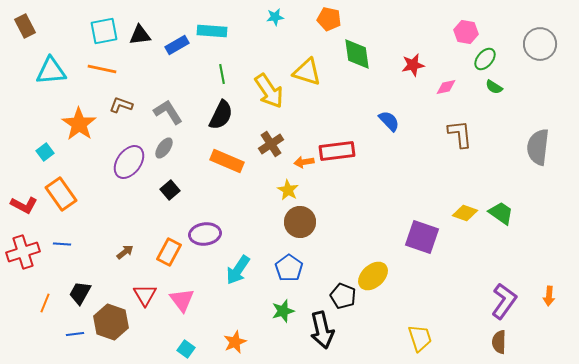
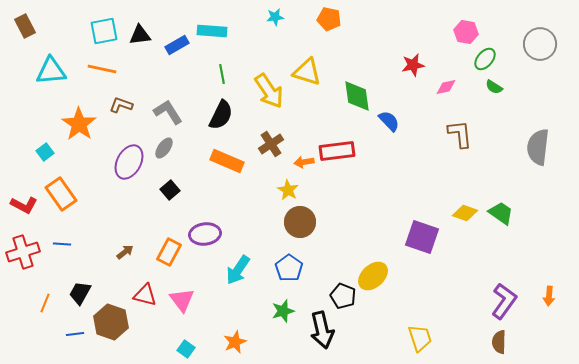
green diamond at (357, 54): moved 42 px down
purple ellipse at (129, 162): rotated 8 degrees counterclockwise
red triangle at (145, 295): rotated 45 degrees counterclockwise
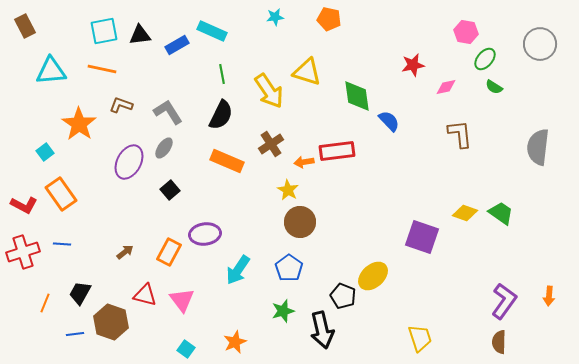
cyan rectangle at (212, 31): rotated 20 degrees clockwise
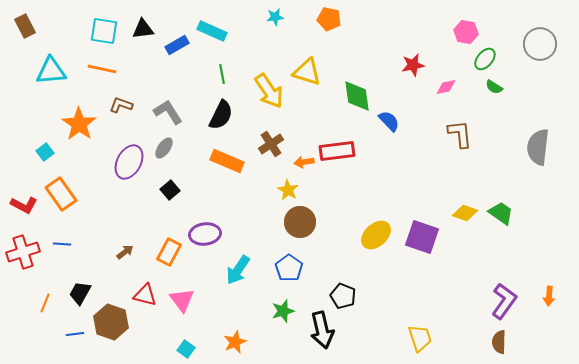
cyan square at (104, 31): rotated 20 degrees clockwise
black triangle at (140, 35): moved 3 px right, 6 px up
yellow ellipse at (373, 276): moved 3 px right, 41 px up
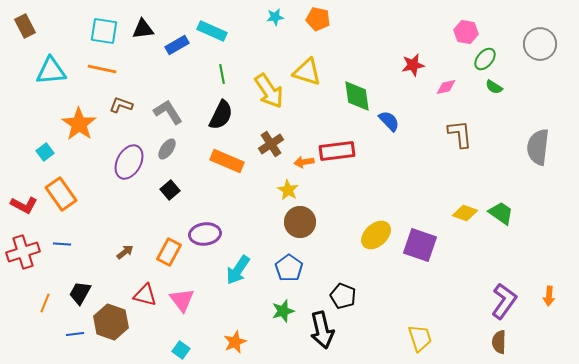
orange pentagon at (329, 19): moved 11 px left
gray ellipse at (164, 148): moved 3 px right, 1 px down
purple square at (422, 237): moved 2 px left, 8 px down
cyan square at (186, 349): moved 5 px left, 1 px down
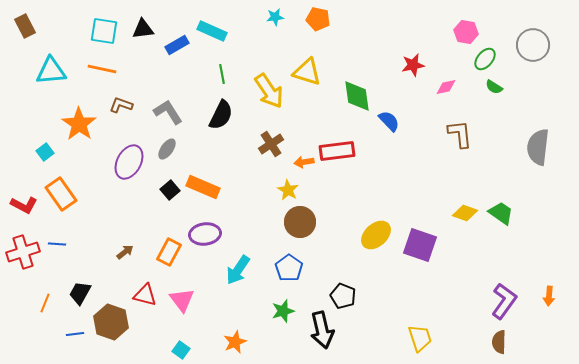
gray circle at (540, 44): moved 7 px left, 1 px down
orange rectangle at (227, 161): moved 24 px left, 26 px down
blue line at (62, 244): moved 5 px left
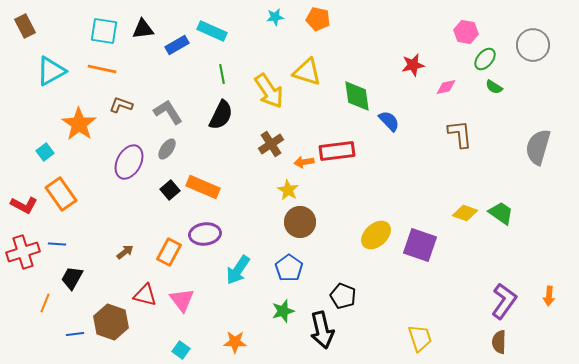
cyan triangle at (51, 71): rotated 24 degrees counterclockwise
gray semicircle at (538, 147): rotated 9 degrees clockwise
black trapezoid at (80, 293): moved 8 px left, 15 px up
orange star at (235, 342): rotated 25 degrees clockwise
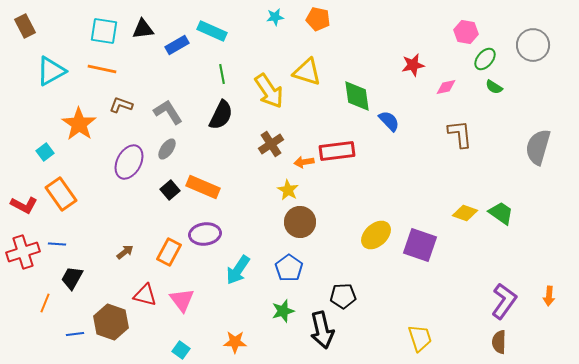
black pentagon at (343, 296): rotated 25 degrees counterclockwise
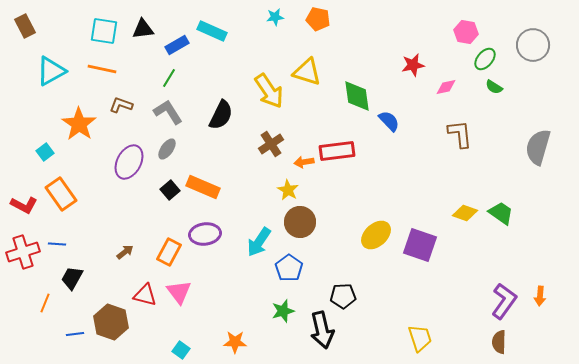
green line at (222, 74): moved 53 px left, 4 px down; rotated 42 degrees clockwise
cyan arrow at (238, 270): moved 21 px right, 28 px up
orange arrow at (549, 296): moved 9 px left
pink triangle at (182, 300): moved 3 px left, 8 px up
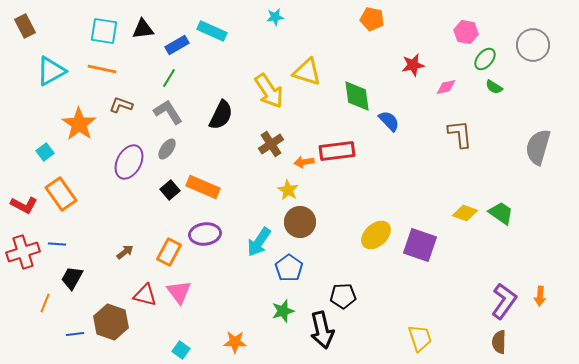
orange pentagon at (318, 19): moved 54 px right
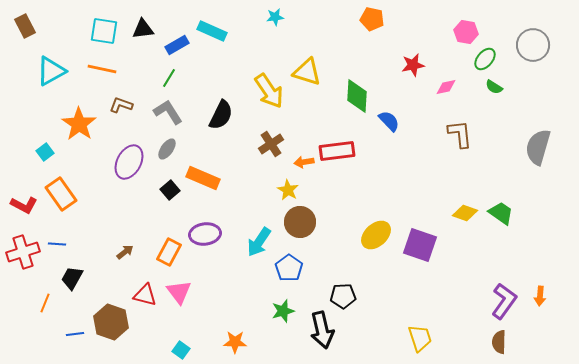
green diamond at (357, 96): rotated 12 degrees clockwise
orange rectangle at (203, 187): moved 9 px up
